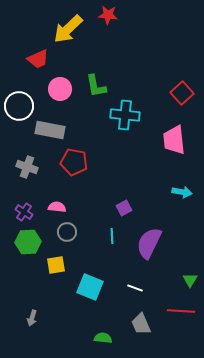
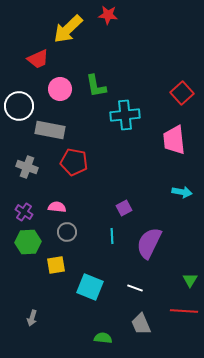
cyan cross: rotated 12 degrees counterclockwise
red line: moved 3 px right
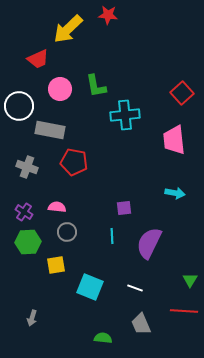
cyan arrow: moved 7 px left, 1 px down
purple square: rotated 21 degrees clockwise
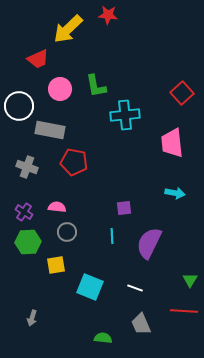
pink trapezoid: moved 2 px left, 3 px down
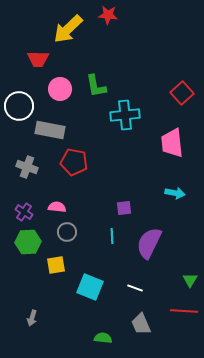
red trapezoid: rotated 25 degrees clockwise
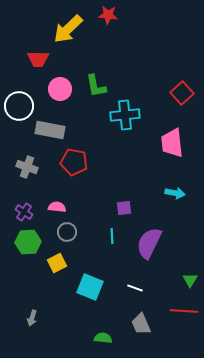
yellow square: moved 1 px right, 2 px up; rotated 18 degrees counterclockwise
